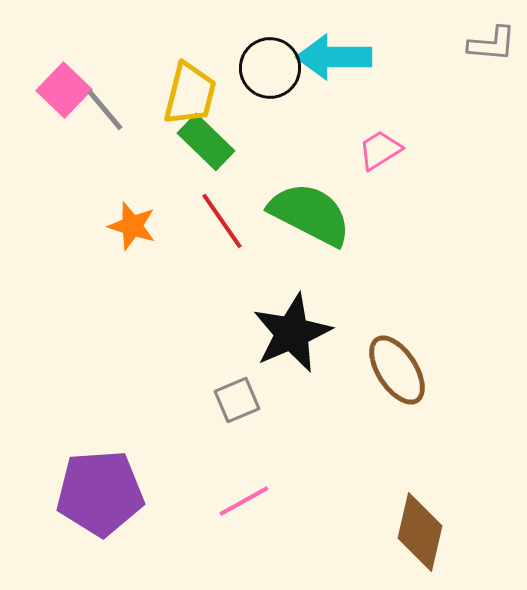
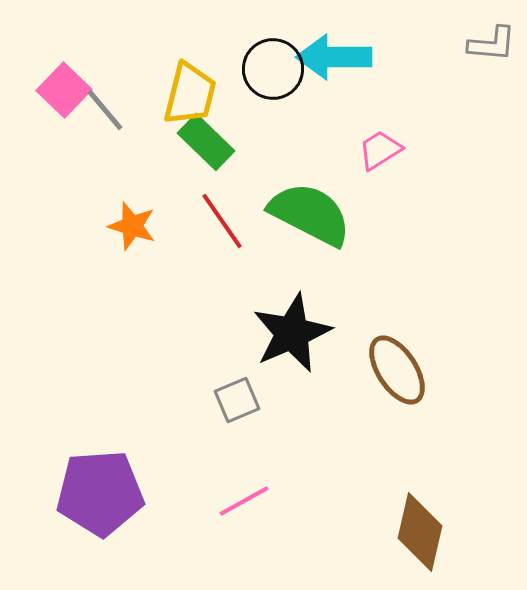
black circle: moved 3 px right, 1 px down
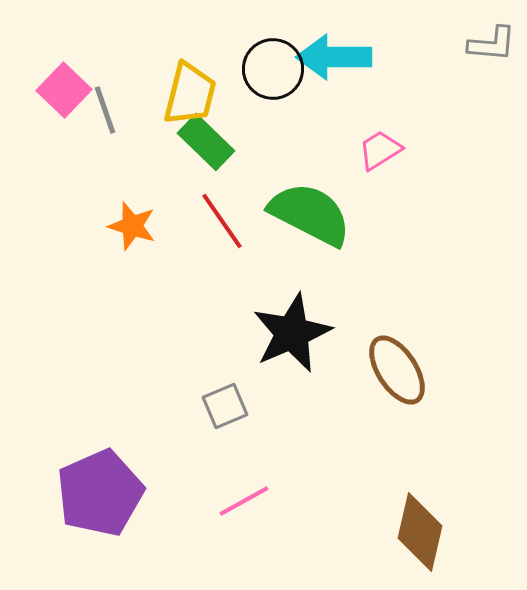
gray line: rotated 21 degrees clockwise
gray square: moved 12 px left, 6 px down
purple pentagon: rotated 20 degrees counterclockwise
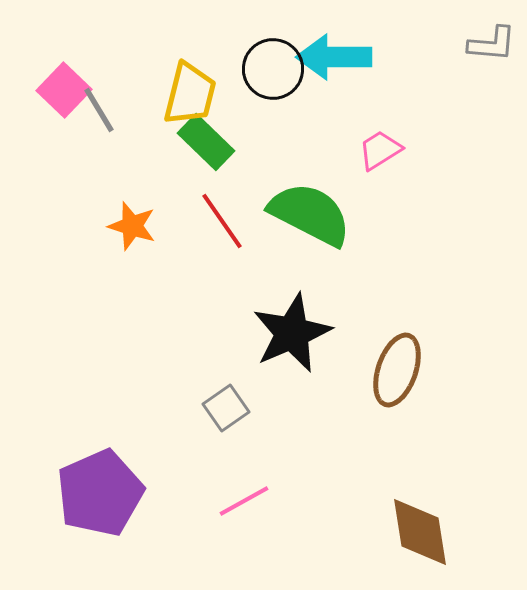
gray line: moved 6 px left; rotated 12 degrees counterclockwise
brown ellipse: rotated 52 degrees clockwise
gray square: moved 1 px right, 2 px down; rotated 12 degrees counterclockwise
brown diamond: rotated 22 degrees counterclockwise
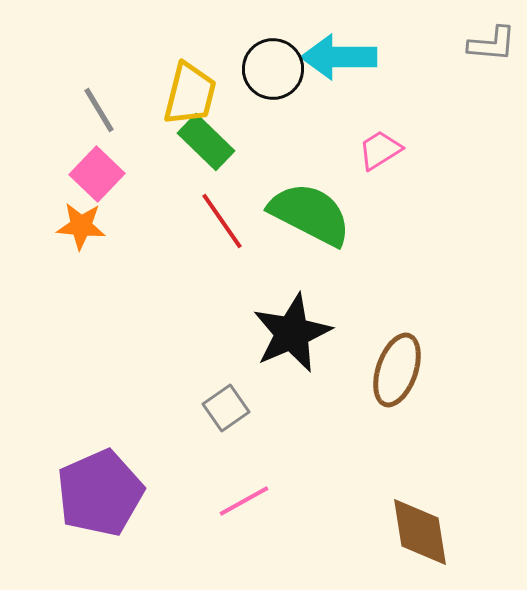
cyan arrow: moved 5 px right
pink square: moved 33 px right, 84 px down
orange star: moved 51 px left; rotated 12 degrees counterclockwise
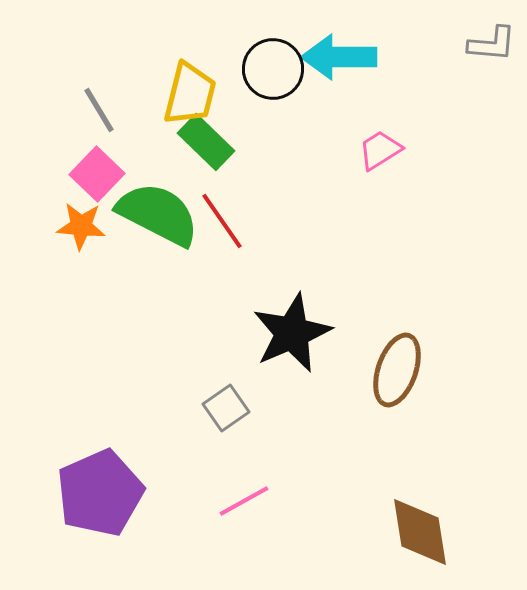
green semicircle: moved 152 px left
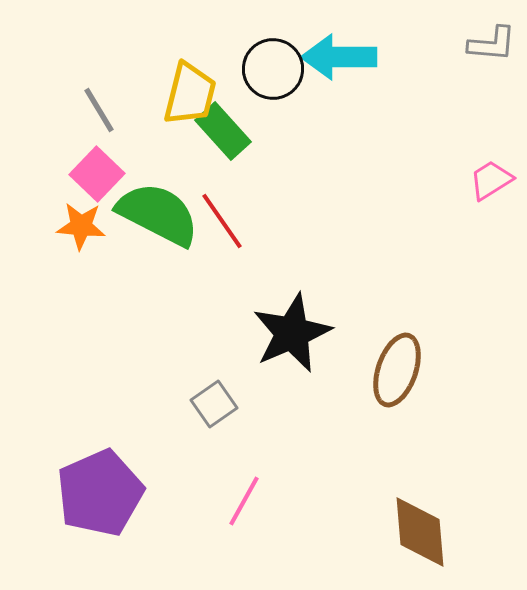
green rectangle: moved 17 px right, 11 px up; rotated 4 degrees clockwise
pink trapezoid: moved 111 px right, 30 px down
gray square: moved 12 px left, 4 px up
pink line: rotated 32 degrees counterclockwise
brown diamond: rotated 4 degrees clockwise
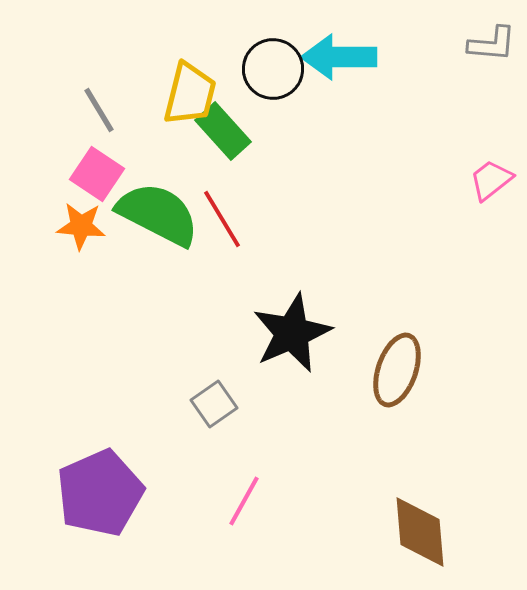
pink square: rotated 10 degrees counterclockwise
pink trapezoid: rotated 6 degrees counterclockwise
red line: moved 2 px up; rotated 4 degrees clockwise
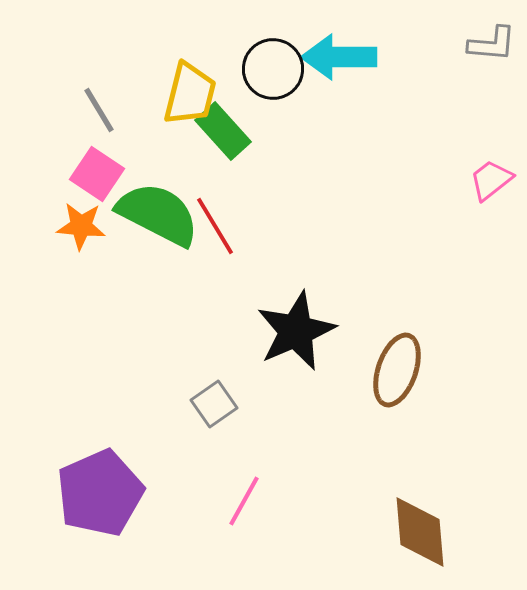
red line: moved 7 px left, 7 px down
black star: moved 4 px right, 2 px up
